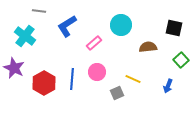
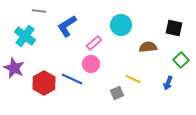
pink circle: moved 6 px left, 8 px up
blue line: rotated 70 degrees counterclockwise
blue arrow: moved 3 px up
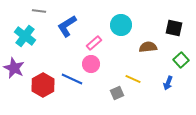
red hexagon: moved 1 px left, 2 px down
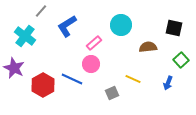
gray line: moved 2 px right; rotated 56 degrees counterclockwise
gray square: moved 5 px left
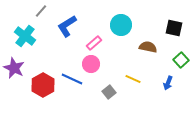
brown semicircle: rotated 18 degrees clockwise
gray square: moved 3 px left, 1 px up; rotated 16 degrees counterclockwise
